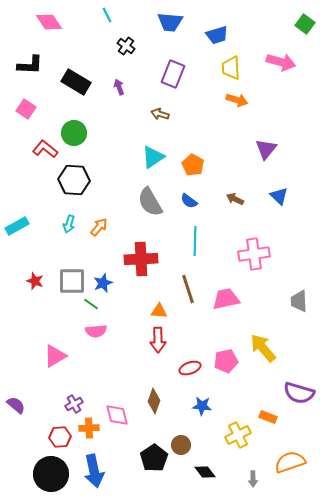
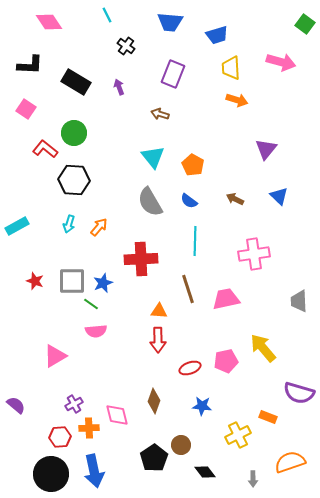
cyan triangle at (153, 157): rotated 35 degrees counterclockwise
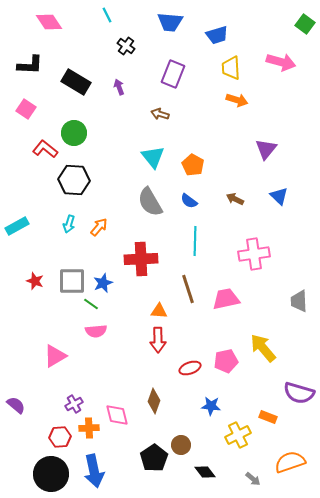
blue star at (202, 406): moved 9 px right
gray arrow at (253, 479): rotated 49 degrees counterclockwise
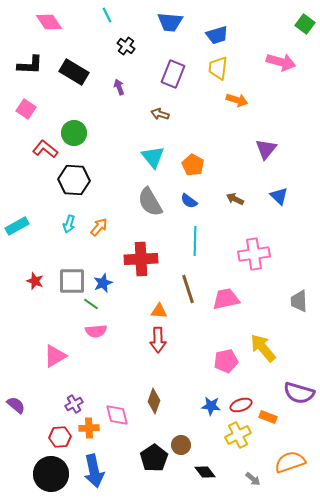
yellow trapezoid at (231, 68): moved 13 px left; rotated 10 degrees clockwise
black rectangle at (76, 82): moved 2 px left, 10 px up
red ellipse at (190, 368): moved 51 px right, 37 px down
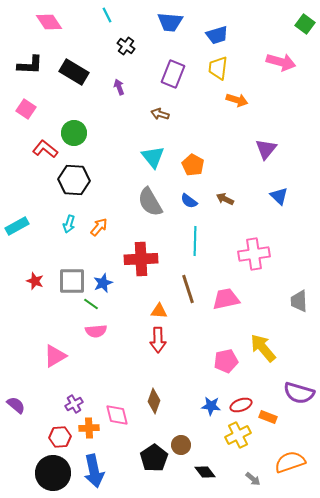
brown arrow at (235, 199): moved 10 px left
black circle at (51, 474): moved 2 px right, 1 px up
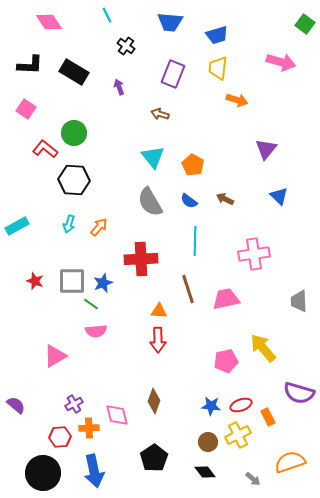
orange rectangle at (268, 417): rotated 42 degrees clockwise
brown circle at (181, 445): moved 27 px right, 3 px up
black circle at (53, 473): moved 10 px left
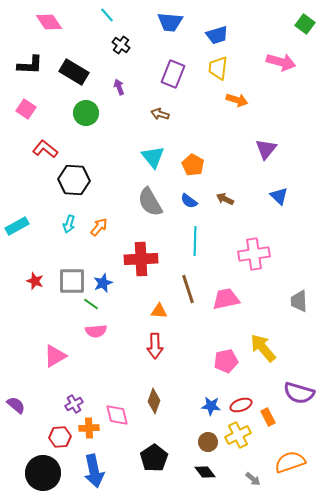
cyan line at (107, 15): rotated 14 degrees counterclockwise
black cross at (126, 46): moved 5 px left, 1 px up
green circle at (74, 133): moved 12 px right, 20 px up
red arrow at (158, 340): moved 3 px left, 6 px down
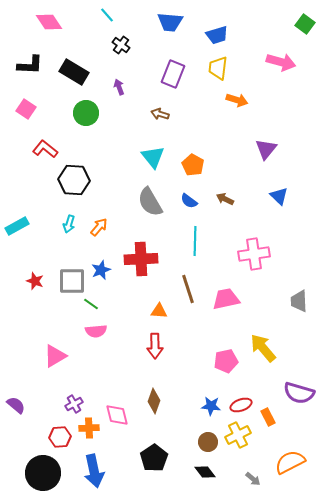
blue star at (103, 283): moved 2 px left, 13 px up
orange semicircle at (290, 462): rotated 8 degrees counterclockwise
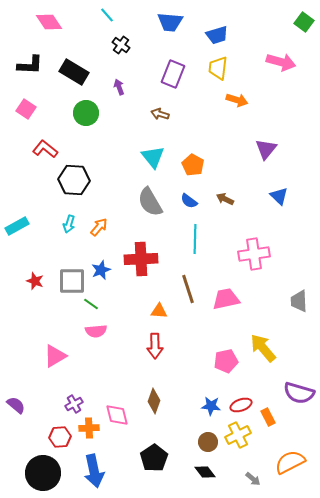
green square at (305, 24): moved 1 px left, 2 px up
cyan line at (195, 241): moved 2 px up
